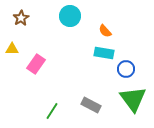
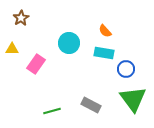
cyan circle: moved 1 px left, 27 px down
green line: rotated 42 degrees clockwise
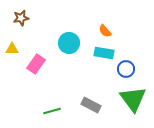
brown star: rotated 21 degrees clockwise
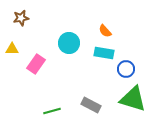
green triangle: rotated 36 degrees counterclockwise
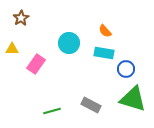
brown star: rotated 21 degrees counterclockwise
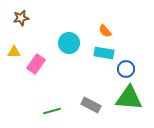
brown star: rotated 21 degrees clockwise
yellow triangle: moved 2 px right, 3 px down
green triangle: moved 4 px left, 1 px up; rotated 12 degrees counterclockwise
